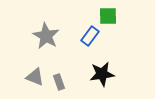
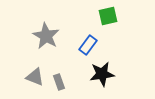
green square: rotated 12 degrees counterclockwise
blue rectangle: moved 2 px left, 9 px down
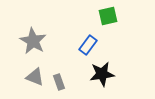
gray star: moved 13 px left, 5 px down
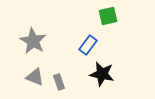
black star: rotated 20 degrees clockwise
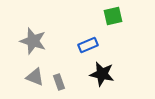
green square: moved 5 px right
gray star: rotated 12 degrees counterclockwise
blue rectangle: rotated 30 degrees clockwise
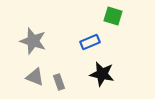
green square: rotated 30 degrees clockwise
blue rectangle: moved 2 px right, 3 px up
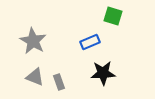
gray star: rotated 12 degrees clockwise
black star: moved 1 px right, 1 px up; rotated 15 degrees counterclockwise
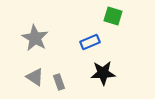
gray star: moved 2 px right, 3 px up
gray triangle: rotated 12 degrees clockwise
